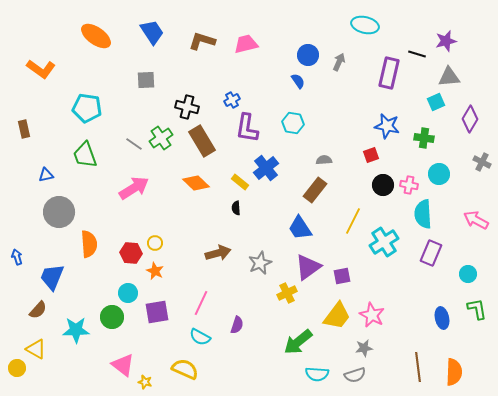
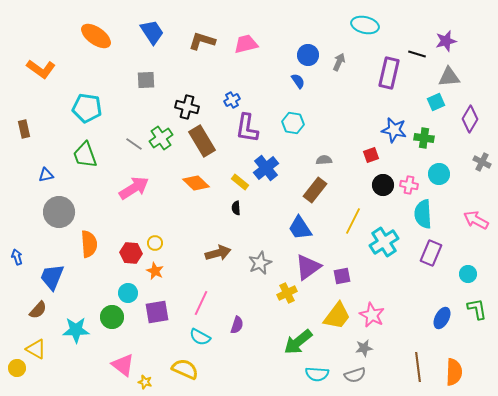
blue star at (387, 126): moved 7 px right, 4 px down
blue ellipse at (442, 318): rotated 40 degrees clockwise
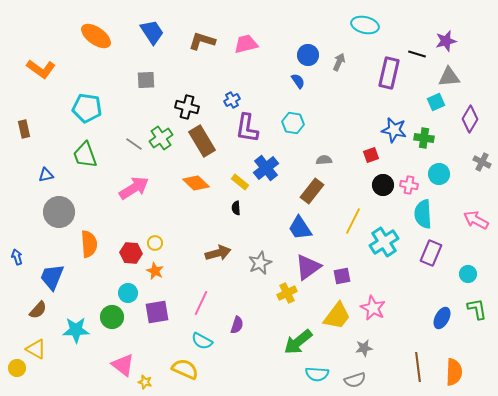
brown rectangle at (315, 190): moved 3 px left, 1 px down
pink star at (372, 315): moved 1 px right, 7 px up
cyan semicircle at (200, 337): moved 2 px right, 4 px down
gray semicircle at (355, 375): moved 5 px down
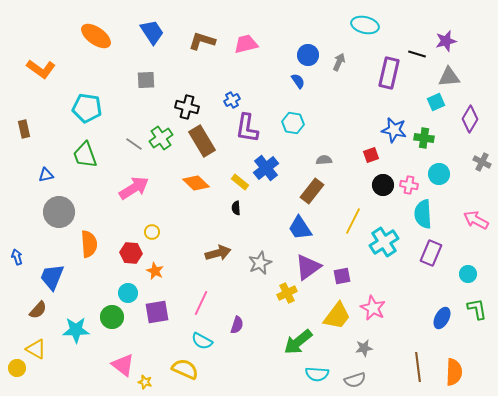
yellow circle at (155, 243): moved 3 px left, 11 px up
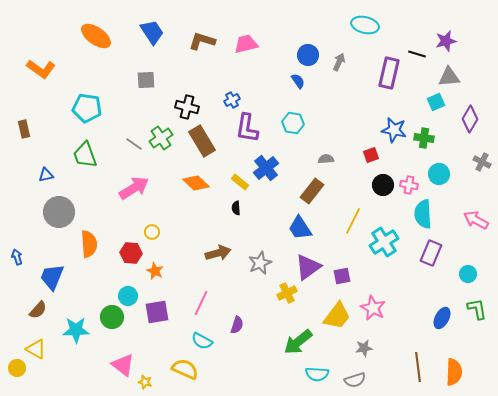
gray semicircle at (324, 160): moved 2 px right, 1 px up
cyan circle at (128, 293): moved 3 px down
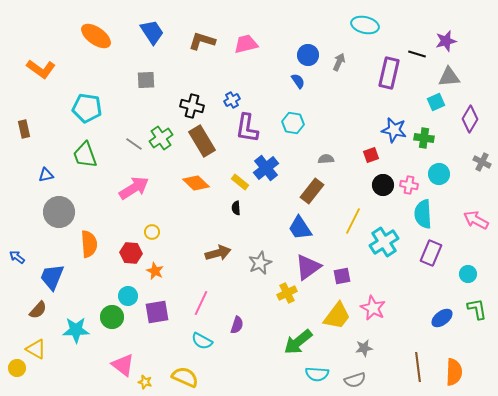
black cross at (187, 107): moved 5 px right, 1 px up
blue arrow at (17, 257): rotated 35 degrees counterclockwise
blue ellipse at (442, 318): rotated 25 degrees clockwise
yellow semicircle at (185, 369): moved 8 px down
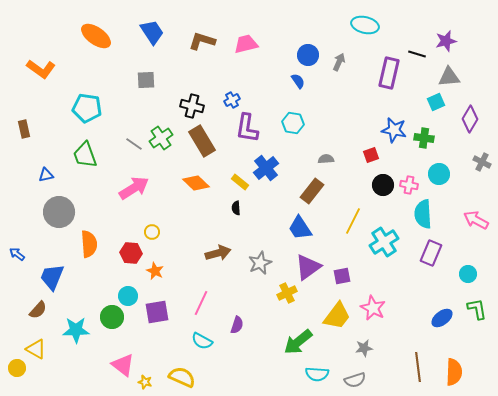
blue arrow at (17, 257): moved 3 px up
yellow semicircle at (185, 377): moved 3 px left
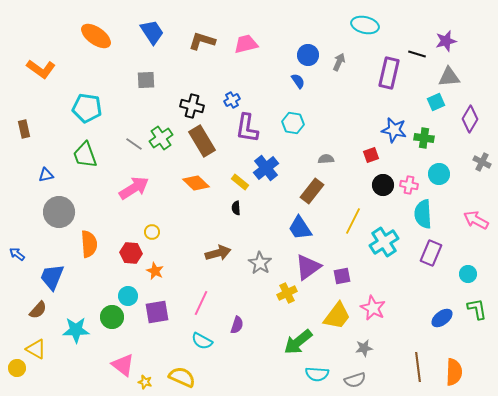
gray star at (260, 263): rotated 15 degrees counterclockwise
